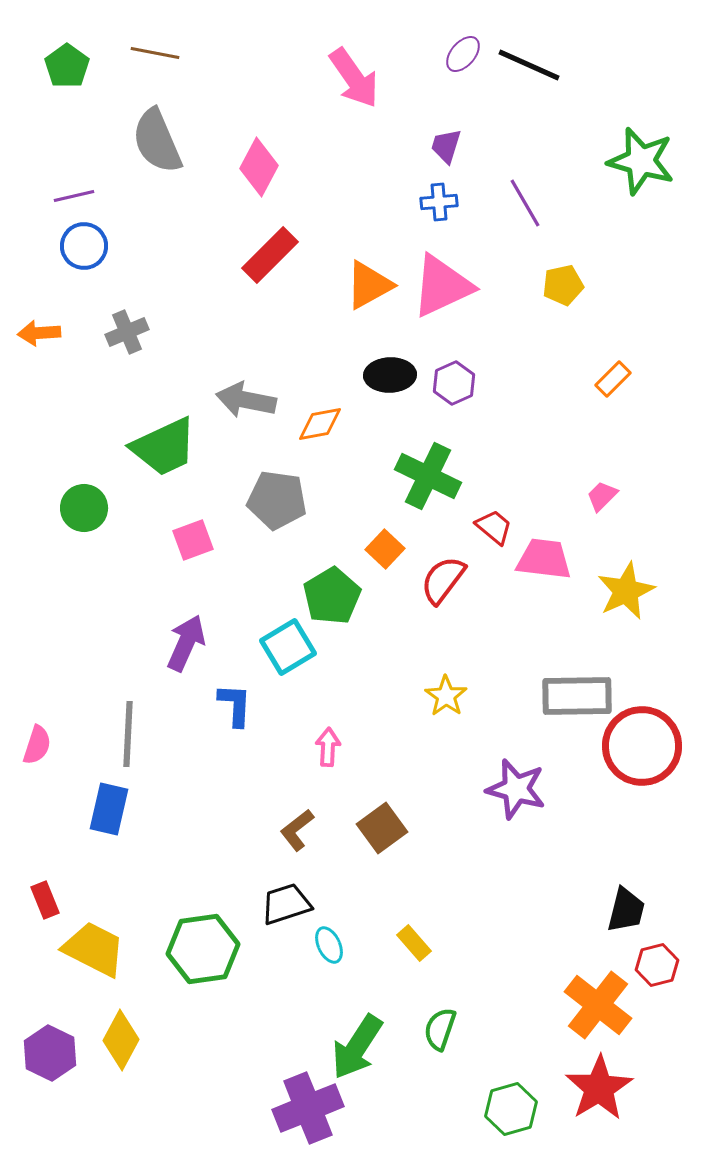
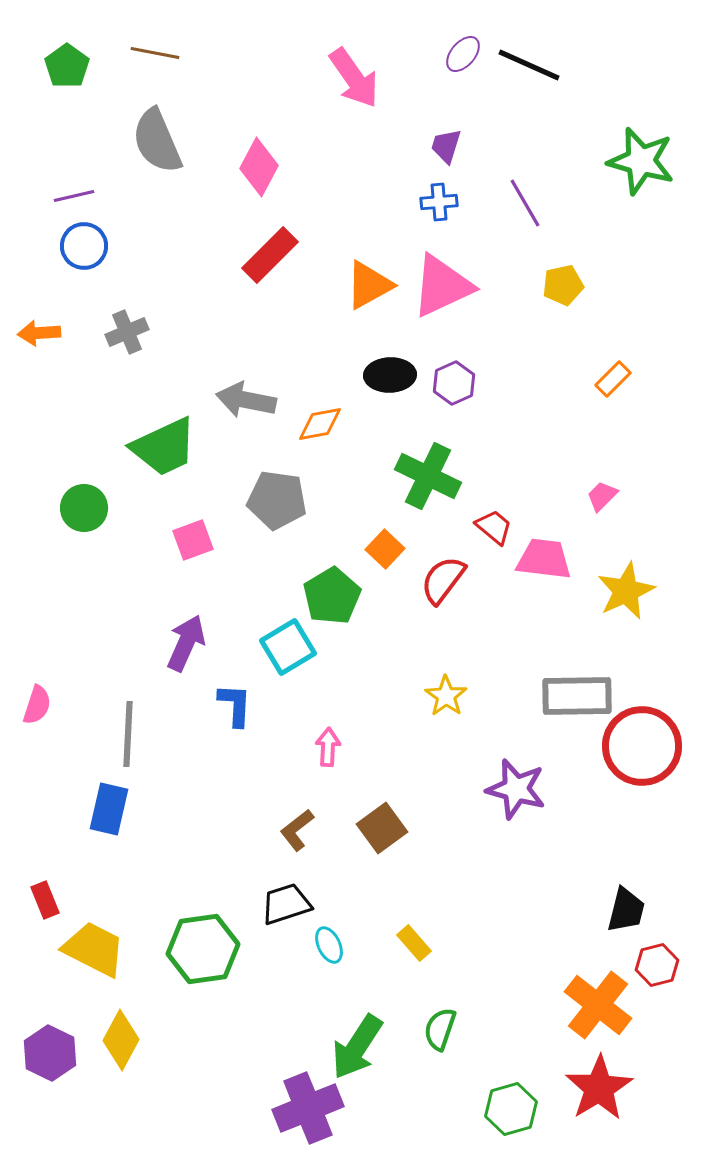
pink semicircle at (37, 745): moved 40 px up
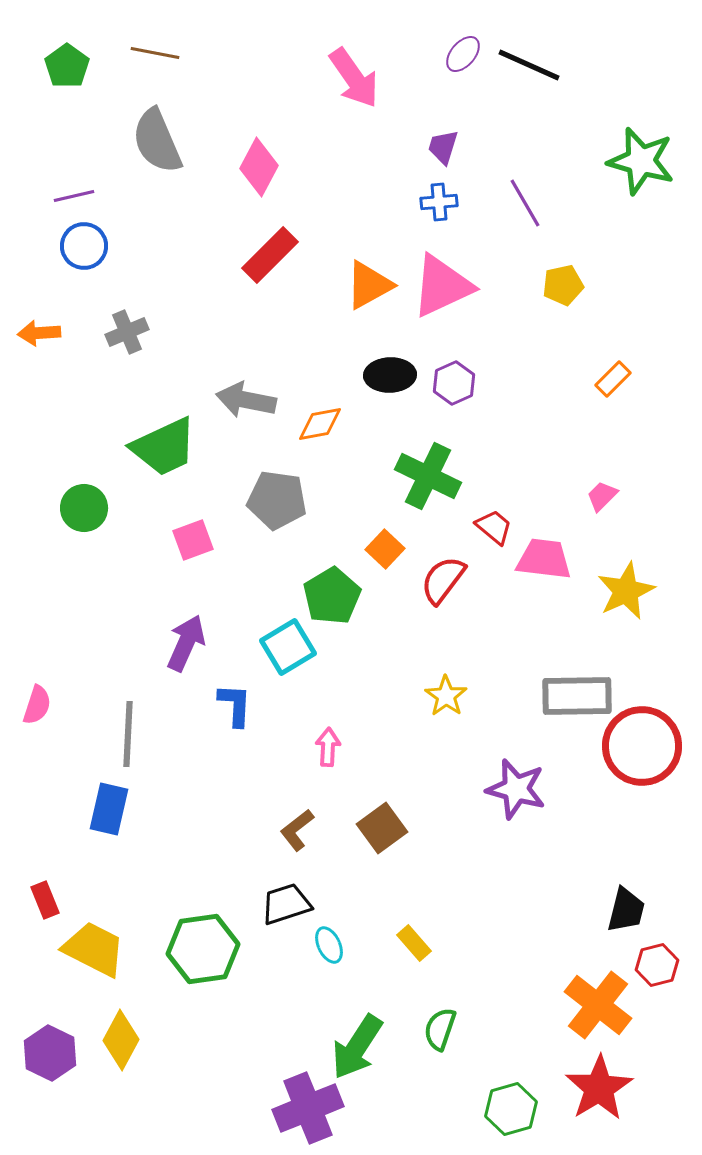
purple trapezoid at (446, 146): moved 3 px left, 1 px down
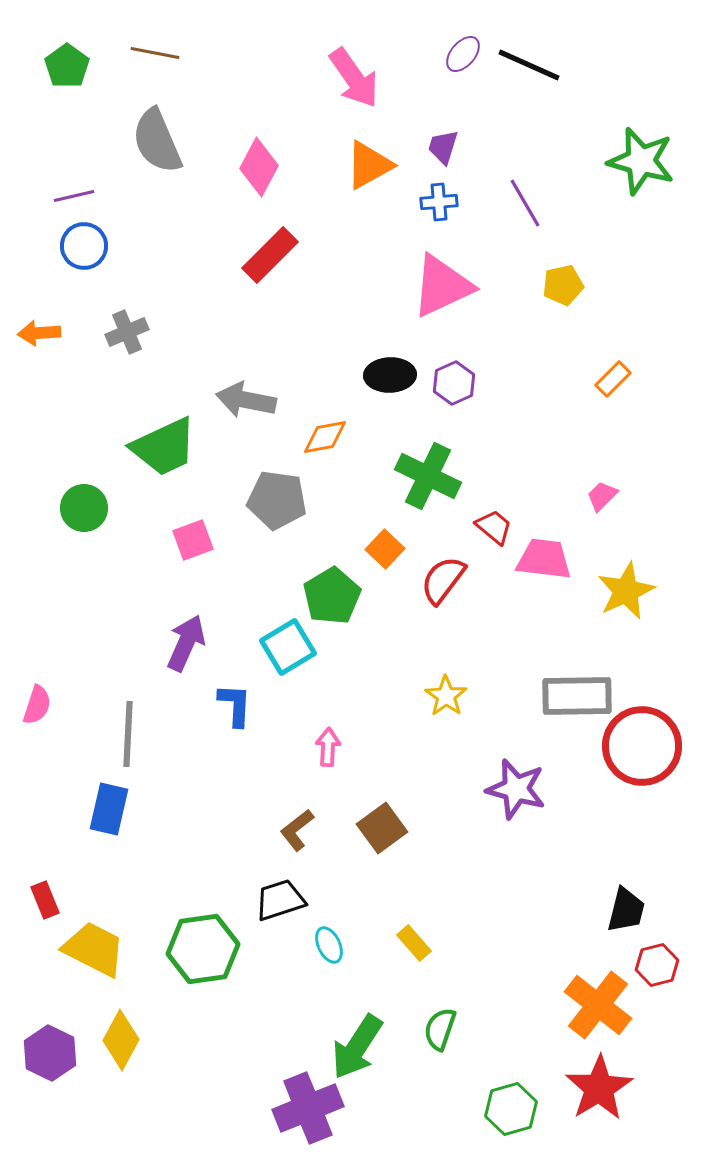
orange triangle at (369, 285): moved 120 px up
orange diamond at (320, 424): moved 5 px right, 13 px down
black trapezoid at (286, 904): moved 6 px left, 4 px up
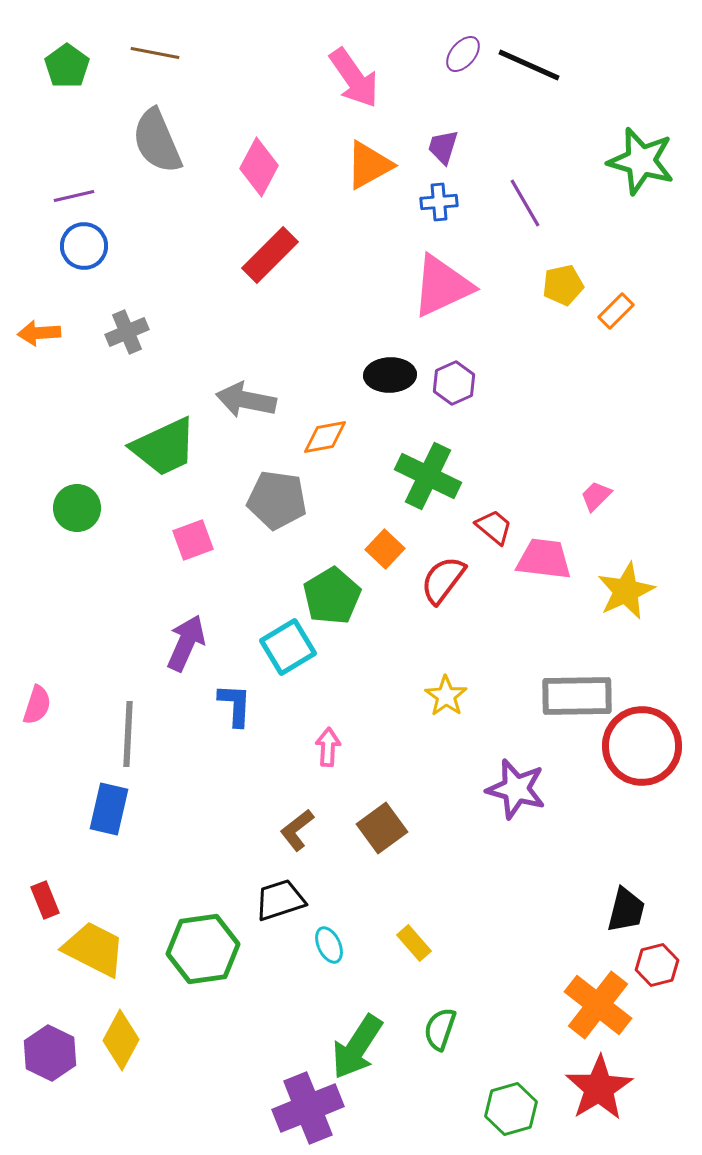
orange rectangle at (613, 379): moved 3 px right, 68 px up
pink trapezoid at (602, 496): moved 6 px left
green circle at (84, 508): moved 7 px left
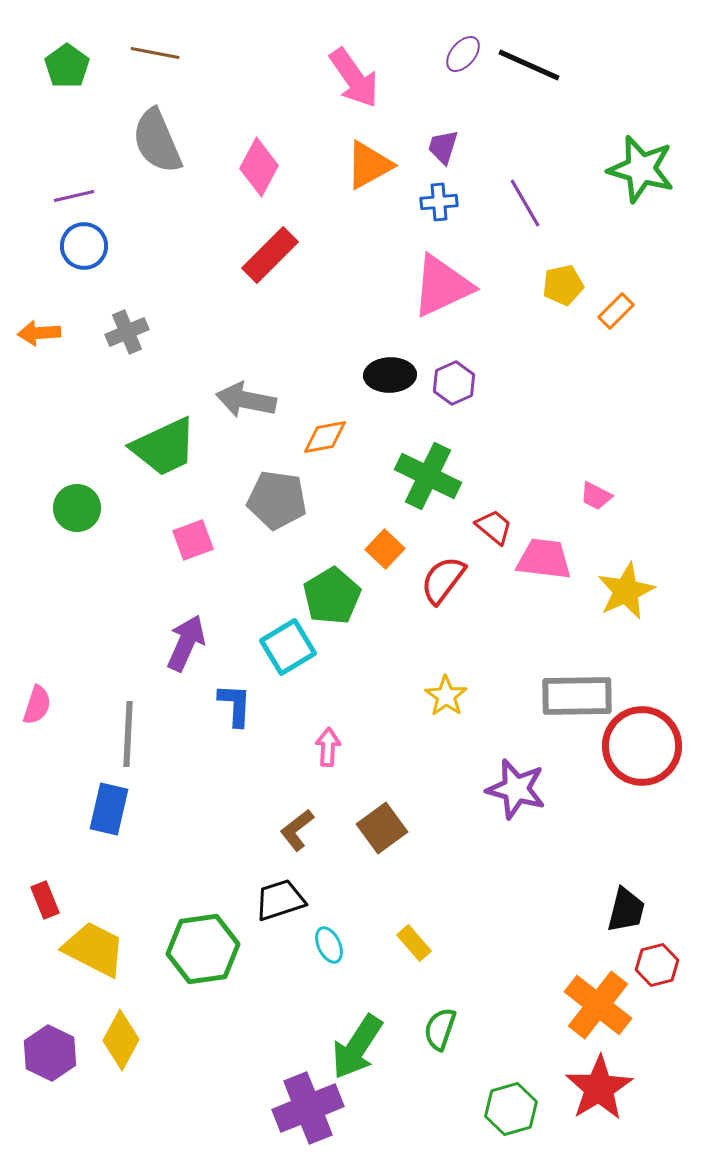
green star at (641, 161): moved 8 px down
pink trapezoid at (596, 496): rotated 108 degrees counterclockwise
